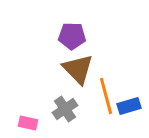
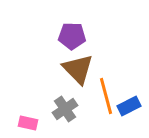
blue rectangle: rotated 10 degrees counterclockwise
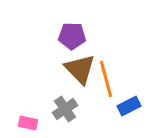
brown triangle: moved 2 px right
orange line: moved 17 px up
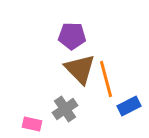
pink rectangle: moved 4 px right, 1 px down
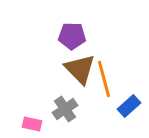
orange line: moved 2 px left
blue rectangle: rotated 15 degrees counterclockwise
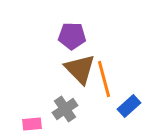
pink rectangle: rotated 18 degrees counterclockwise
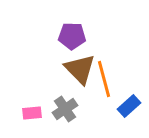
pink rectangle: moved 11 px up
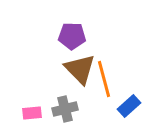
gray cross: rotated 20 degrees clockwise
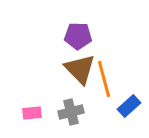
purple pentagon: moved 6 px right
gray cross: moved 6 px right, 3 px down
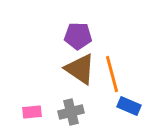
brown triangle: rotated 12 degrees counterclockwise
orange line: moved 8 px right, 5 px up
blue rectangle: rotated 65 degrees clockwise
pink rectangle: moved 1 px up
